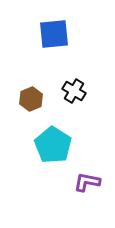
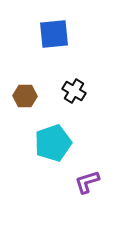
brown hexagon: moved 6 px left, 3 px up; rotated 25 degrees clockwise
cyan pentagon: moved 2 px up; rotated 21 degrees clockwise
purple L-shape: rotated 28 degrees counterclockwise
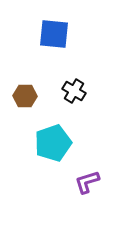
blue square: rotated 12 degrees clockwise
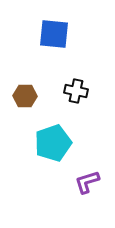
black cross: moved 2 px right; rotated 20 degrees counterclockwise
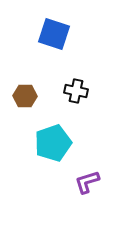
blue square: rotated 12 degrees clockwise
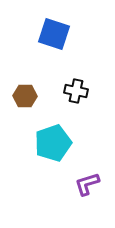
purple L-shape: moved 2 px down
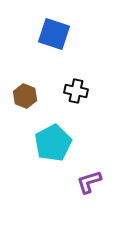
brown hexagon: rotated 20 degrees clockwise
cyan pentagon: rotated 9 degrees counterclockwise
purple L-shape: moved 2 px right, 2 px up
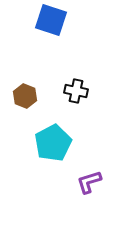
blue square: moved 3 px left, 14 px up
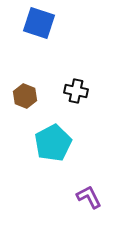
blue square: moved 12 px left, 3 px down
purple L-shape: moved 15 px down; rotated 80 degrees clockwise
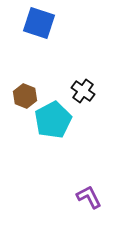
black cross: moved 7 px right; rotated 25 degrees clockwise
cyan pentagon: moved 23 px up
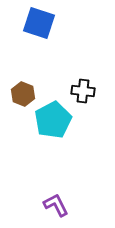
black cross: rotated 30 degrees counterclockwise
brown hexagon: moved 2 px left, 2 px up
purple L-shape: moved 33 px left, 8 px down
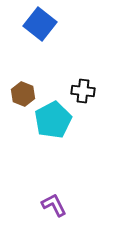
blue square: moved 1 px right, 1 px down; rotated 20 degrees clockwise
purple L-shape: moved 2 px left
